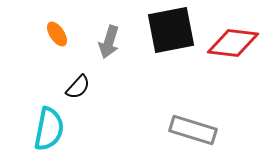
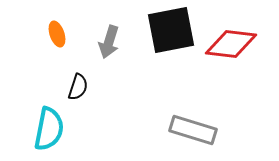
orange ellipse: rotated 15 degrees clockwise
red diamond: moved 2 px left, 1 px down
black semicircle: rotated 24 degrees counterclockwise
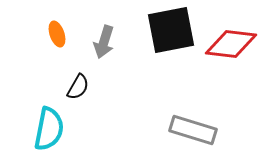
gray arrow: moved 5 px left
black semicircle: rotated 12 degrees clockwise
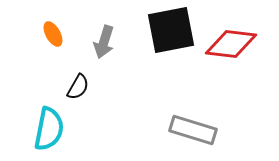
orange ellipse: moved 4 px left; rotated 10 degrees counterclockwise
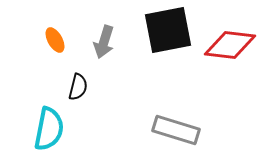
black square: moved 3 px left
orange ellipse: moved 2 px right, 6 px down
red diamond: moved 1 px left, 1 px down
black semicircle: rotated 16 degrees counterclockwise
gray rectangle: moved 17 px left
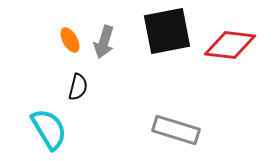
black square: moved 1 px left, 1 px down
orange ellipse: moved 15 px right
cyan semicircle: rotated 42 degrees counterclockwise
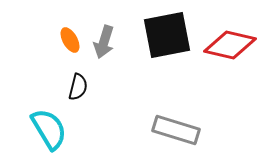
black square: moved 4 px down
red diamond: rotated 6 degrees clockwise
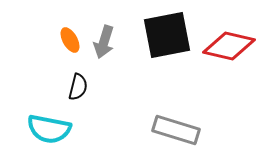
red diamond: moved 1 px left, 1 px down
cyan semicircle: rotated 132 degrees clockwise
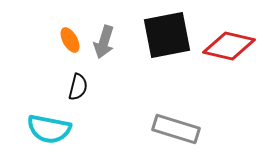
gray rectangle: moved 1 px up
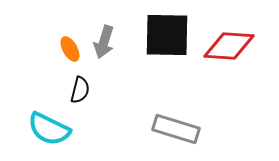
black square: rotated 12 degrees clockwise
orange ellipse: moved 9 px down
red diamond: rotated 9 degrees counterclockwise
black semicircle: moved 2 px right, 3 px down
cyan semicircle: rotated 15 degrees clockwise
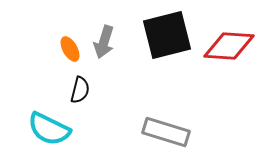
black square: rotated 15 degrees counterclockwise
gray rectangle: moved 10 px left, 3 px down
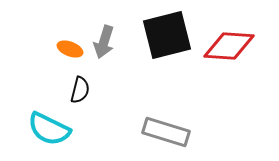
orange ellipse: rotated 40 degrees counterclockwise
